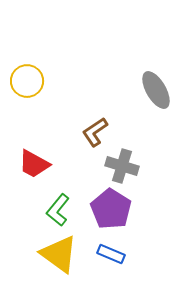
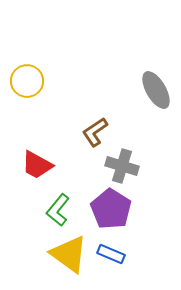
red trapezoid: moved 3 px right, 1 px down
yellow triangle: moved 10 px right
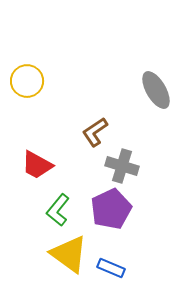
purple pentagon: rotated 15 degrees clockwise
blue rectangle: moved 14 px down
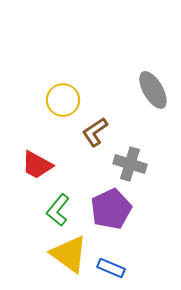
yellow circle: moved 36 px right, 19 px down
gray ellipse: moved 3 px left
gray cross: moved 8 px right, 2 px up
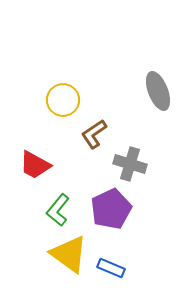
gray ellipse: moved 5 px right, 1 px down; rotated 9 degrees clockwise
brown L-shape: moved 1 px left, 2 px down
red trapezoid: moved 2 px left
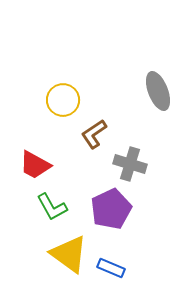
green L-shape: moved 6 px left, 3 px up; rotated 68 degrees counterclockwise
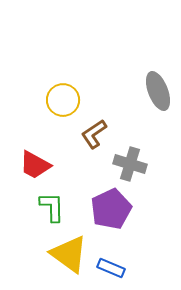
green L-shape: rotated 152 degrees counterclockwise
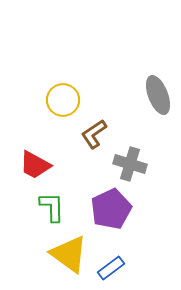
gray ellipse: moved 4 px down
blue rectangle: rotated 60 degrees counterclockwise
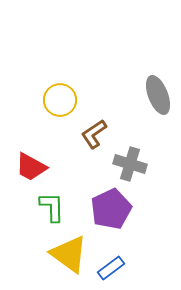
yellow circle: moved 3 px left
red trapezoid: moved 4 px left, 2 px down
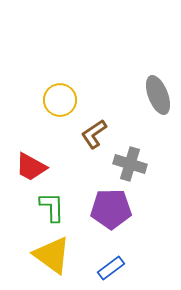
purple pentagon: rotated 24 degrees clockwise
yellow triangle: moved 17 px left, 1 px down
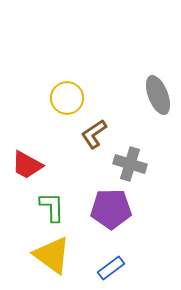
yellow circle: moved 7 px right, 2 px up
red trapezoid: moved 4 px left, 2 px up
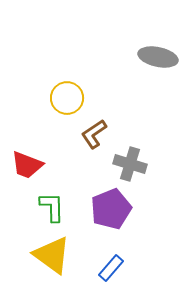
gray ellipse: moved 38 px up; rotated 57 degrees counterclockwise
red trapezoid: rotated 8 degrees counterclockwise
purple pentagon: rotated 21 degrees counterclockwise
blue rectangle: rotated 12 degrees counterclockwise
